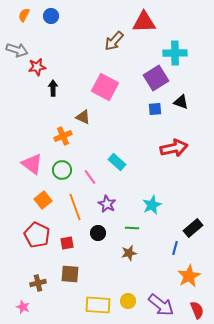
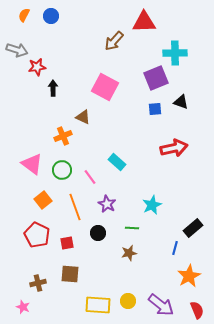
purple square: rotated 10 degrees clockwise
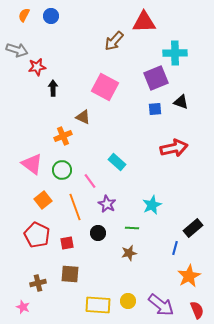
pink line: moved 4 px down
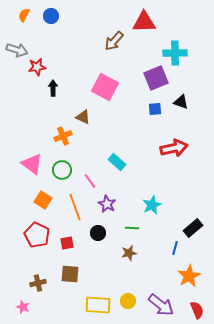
orange square: rotated 18 degrees counterclockwise
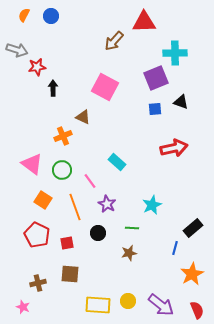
orange star: moved 3 px right, 2 px up
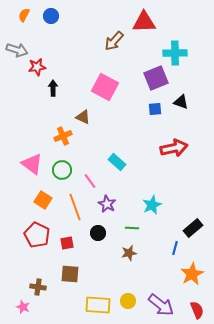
brown cross: moved 4 px down; rotated 21 degrees clockwise
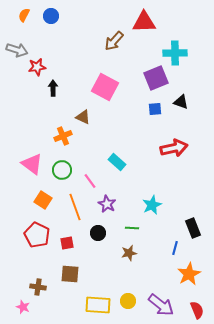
black rectangle: rotated 72 degrees counterclockwise
orange star: moved 3 px left
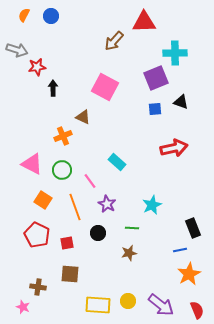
pink triangle: rotated 10 degrees counterclockwise
blue line: moved 5 px right, 2 px down; rotated 64 degrees clockwise
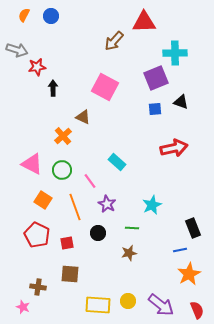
orange cross: rotated 18 degrees counterclockwise
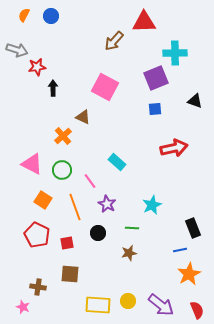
black triangle: moved 14 px right, 1 px up
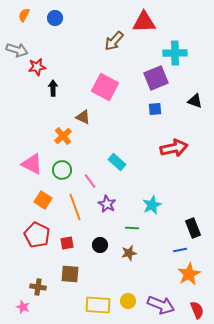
blue circle: moved 4 px right, 2 px down
black circle: moved 2 px right, 12 px down
purple arrow: rotated 16 degrees counterclockwise
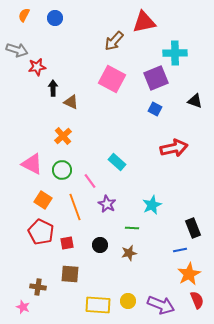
red triangle: rotated 10 degrees counterclockwise
pink square: moved 7 px right, 8 px up
blue square: rotated 32 degrees clockwise
brown triangle: moved 12 px left, 15 px up
red pentagon: moved 4 px right, 3 px up
red semicircle: moved 10 px up
